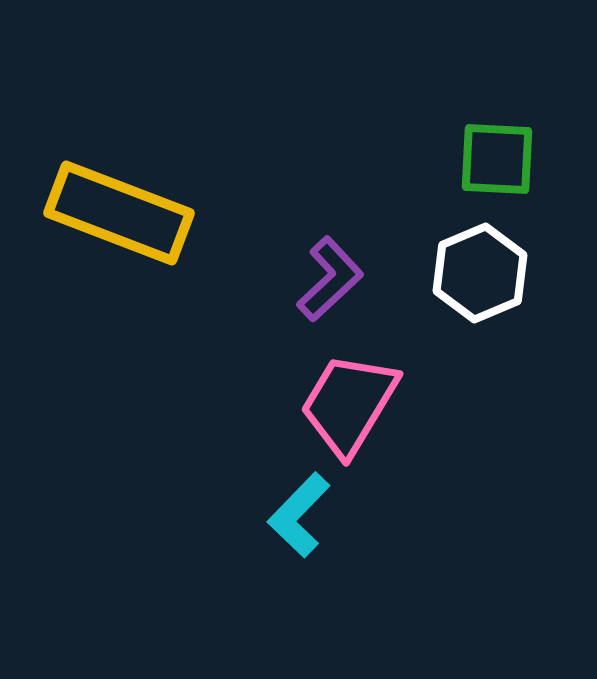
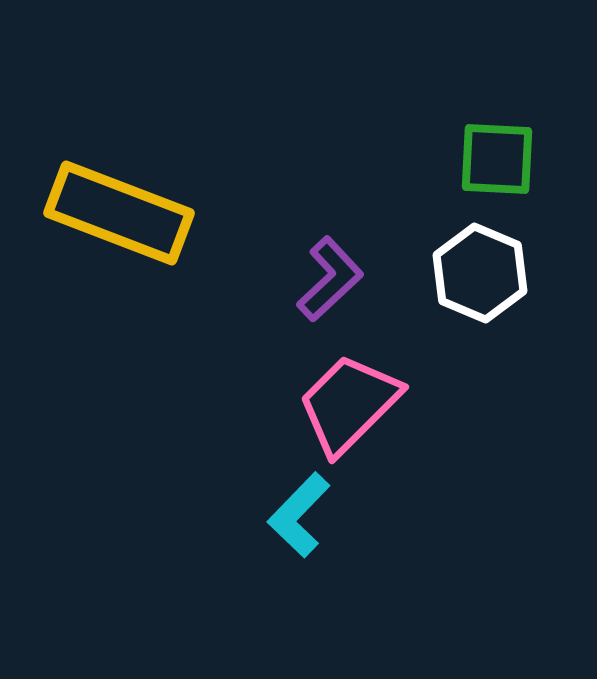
white hexagon: rotated 14 degrees counterclockwise
pink trapezoid: rotated 14 degrees clockwise
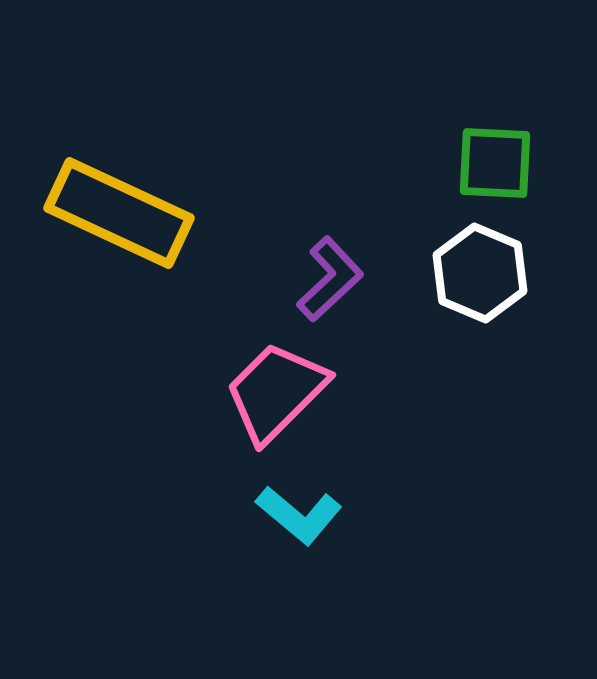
green square: moved 2 px left, 4 px down
yellow rectangle: rotated 4 degrees clockwise
pink trapezoid: moved 73 px left, 12 px up
cyan L-shape: rotated 94 degrees counterclockwise
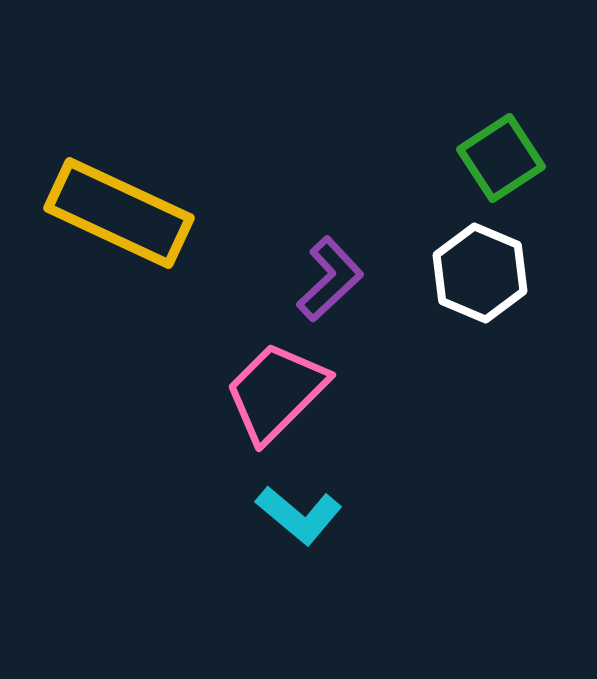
green square: moved 6 px right, 5 px up; rotated 36 degrees counterclockwise
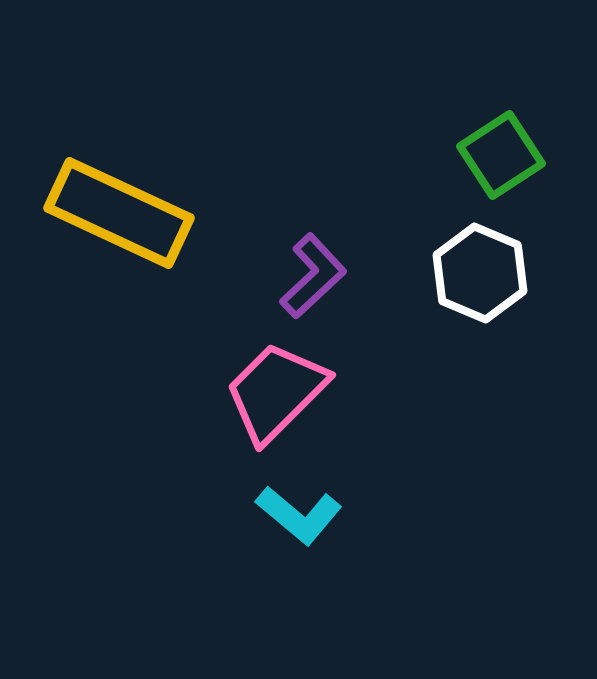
green square: moved 3 px up
purple L-shape: moved 17 px left, 3 px up
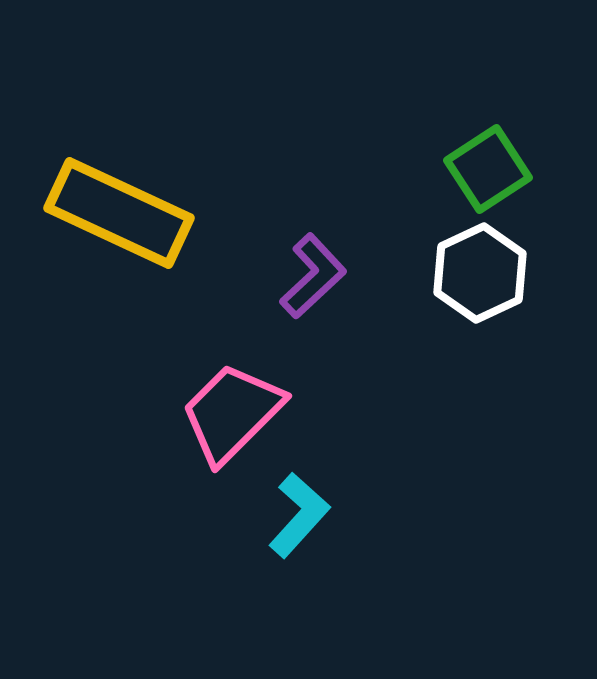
green square: moved 13 px left, 14 px down
white hexagon: rotated 12 degrees clockwise
pink trapezoid: moved 44 px left, 21 px down
cyan L-shape: rotated 88 degrees counterclockwise
